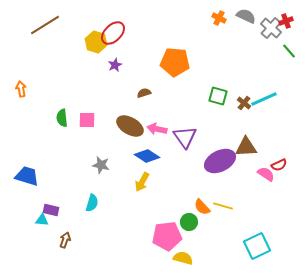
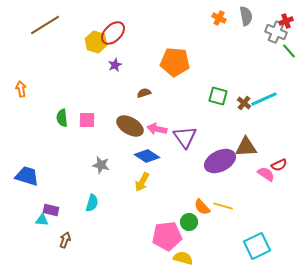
gray semicircle: rotated 54 degrees clockwise
gray cross: moved 5 px right, 4 px down; rotated 20 degrees counterclockwise
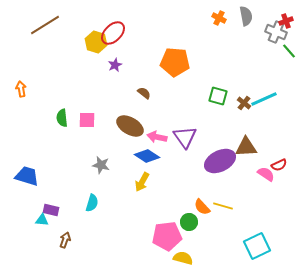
brown semicircle: rotated 56 degrees clockwise
pink arrow: moved 8 px down
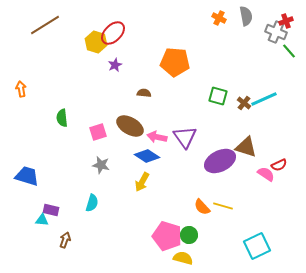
brown semicircle: rotated 32 degrees counterclockwise
pink square: moved 11 px right, 12 px down; rotated 18 degrees counterclockwise
brown triangle: rotated 20 degrees clockwise
green circle: moved 13 px down
pink pentagon: rotated 24 degrees clockwise
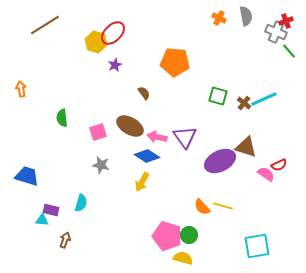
brown semicircle: rotated 48 degrees clockwise
cyan semicircle: moved 11 px left
cyan square: rotated 16 degrees clockwise
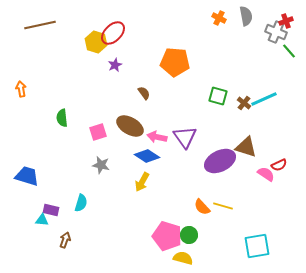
brown line: moved 5 px left; rotated 20 degrees clockwise
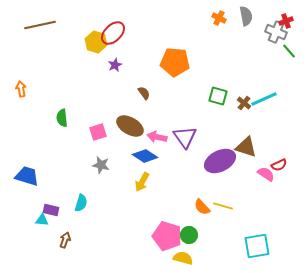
blue diamond: moved 2 px left
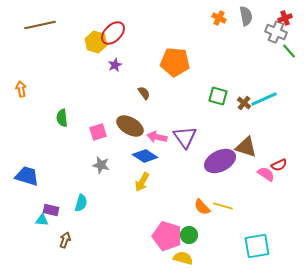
red cross: moved 1 px left, 3 px up
